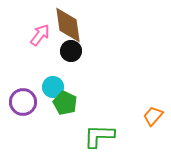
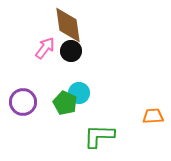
pink arrow: moved 5 px right, 13 px down
cyan circle: moved 26 px right, 6 px down
orange trapezoid: rotated 45 degrees clockwise
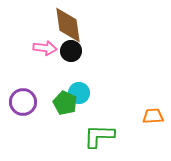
pink arrow: rotated 60 degrees clockwise
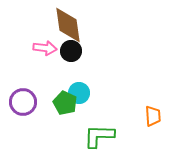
orange trapezoid: rotated 90 degrees clockwise
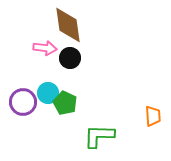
black circle: moved 1 px left, 7 px down
cyan circle: moved 31 px left
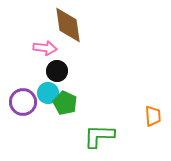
black circle: moved 13 px left, 13 px down
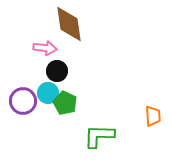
brown diamond: moved 1 px right, 1 px up
purple circle: moved 1 px up
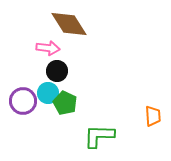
brown diamond: rotated 24 degrees counterclockwise
pink arrow: moved 3 px right
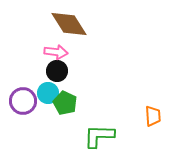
pink arrow: moved 8 px right, 4 px down
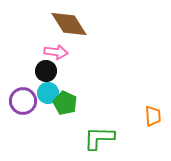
black circle: moved 11 px left
green L-shape: moved 2 px down
